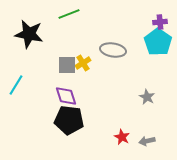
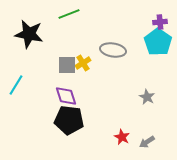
gray arrow: moved 1 px down; rotated 21 degrees counterclockwise
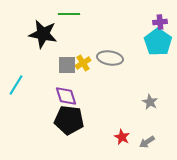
green line: rotated 20 degrees clockwise
black star: moved 14 px right
gray ellipse: moved 3 px left, 8 px down
gray star: moved 3 px right, 5 px down
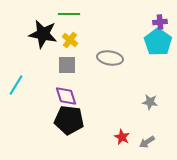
yellow cross: moved 13 px left, 23 px up; rotated 21 degrees counterclockwise
gray star: rotated 21 degrees counterclockwise
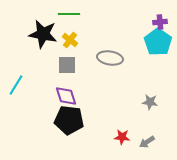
red star: rotated 21 degrees counterclockwise
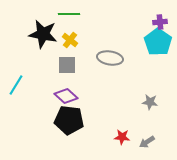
purple diamond: rotated 30 degrees counterclockwise
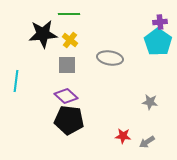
black star: rotated 16 degrees counterclockwise
cyan line: moved 4 px up; rotated 25 degrees counterclockwise
red star: moved 1 px right, 1 px up
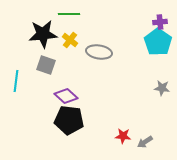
gray ellipse: moved 11 px left, 6 px up
gray square: moved 21 px left; rotated 18 degrees clockwise
gray star: moved 12 px right, 14 px up
gray arrow: moved 2 px left
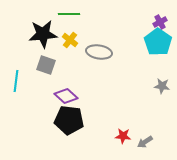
purple cross: rotated 24 degrees counterclockwise
gray star: moved 2 px up
